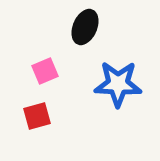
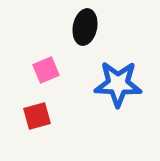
black ellipse: rotated 12 degrees counterclockwise
pink square: moved 1 px right, 1 px up
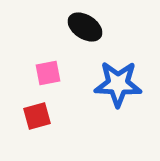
black ellipse: rotated 68 degrees counterclockwise
pink square: moved 2 px right, 3 px down; rotated 12 degrees clockwise
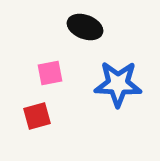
black ellipse: rotated 12 degrees counterclockwise
pink square: moved 2 px right
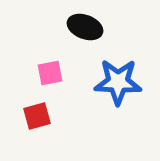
blue star: moved 2 px up
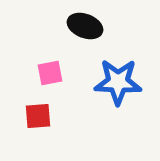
black ellipse: moved 1 px up
red square: moved 1 px right; rotated 12 degrees clockwise
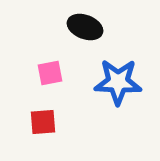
black ellipse: moved 1 px down
red square: moved 5 px right, 6 px down
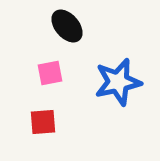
black ellipse: moved 18 px left, 1 px up; rotated 28 degrees clockwise
blue star: rotated 15 degrees counterclockwise
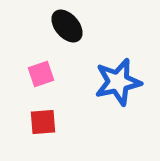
pink square: moved 9 px left, 1 px down; rotated 8 degrees counterclockwise
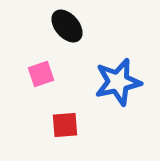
red square: moved 22 px right, 3 px down
